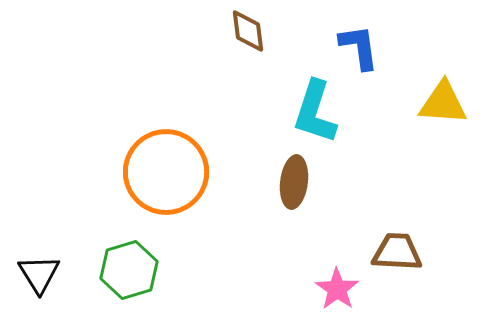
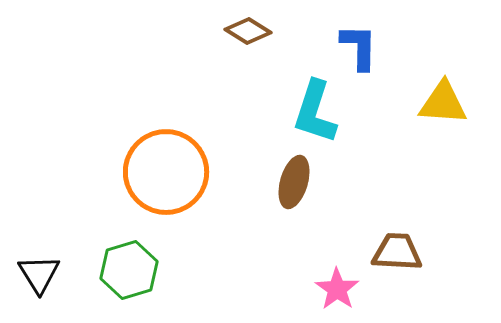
brown diamond: rotated 51 degrees counterclockwise
blue L-shape: rotated 9 degrees clockwise
brown ellipse: rotated 9 degrees clockwise
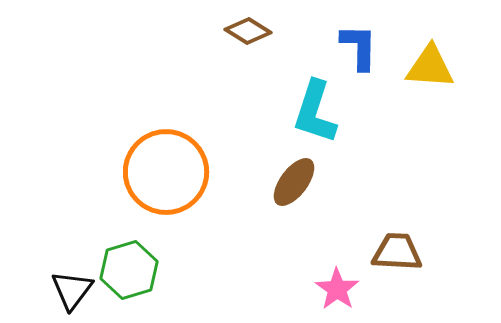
yellow triangle: moved 13 px left, 36 px up
brown ellipse: rotated 21 degrees clockwise
black triangle: moved 33 px right, 16 px down; rotated 9 degrees clockwise
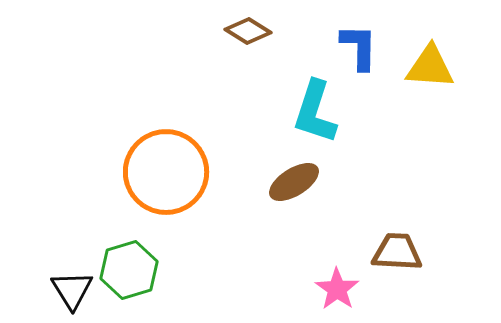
brown ellipse: rotated 21 degrees clockwise
black triangle: rotated 9 degrees counterclockwise
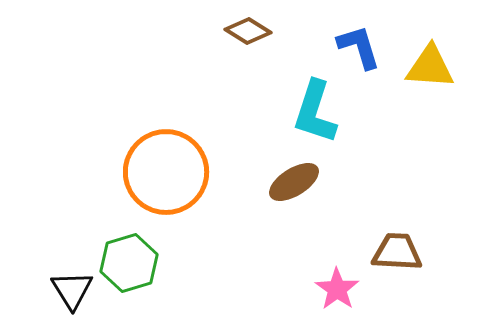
blue L-shape: rotated 18 degrees counterclockwise
green hexagon: moved 7 px up
